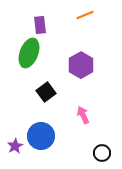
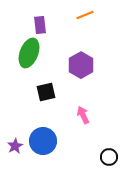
black square: rotated 24 degrees clockwise
blue circle: moved 2 px right, 5 px down
black circle: moved 7 px right, 4 px down
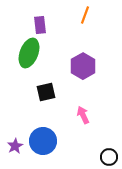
orange line: rotated 48 degrees counterclockwise
purple hexagon: moved 2 px right, 1 px down
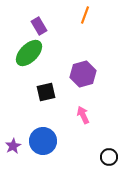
purple rectangle: moved 1 px left, 1 px down; rotated 24 degrees counterclockwise
green ellipse: rotated 24 degrees clockwise
purple hexagon: moved 8 px down; rotated 15 degrees clockwise
purple star: moved 2 px left
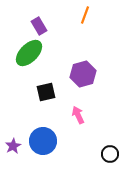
pink arrow: moved 5 px left
black circle: moved 1 px right, 3 px up
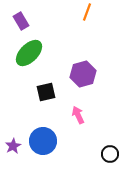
orange line: moved 2 px right, 3 px up
purple rectangle: moved 18 px left, 5 px up
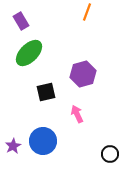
pink arrow: moved 1 px left, 1 px up
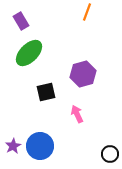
blue circle: moved 3 px left, 5 px down
